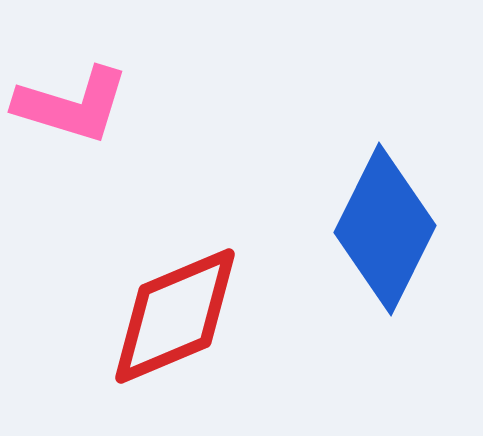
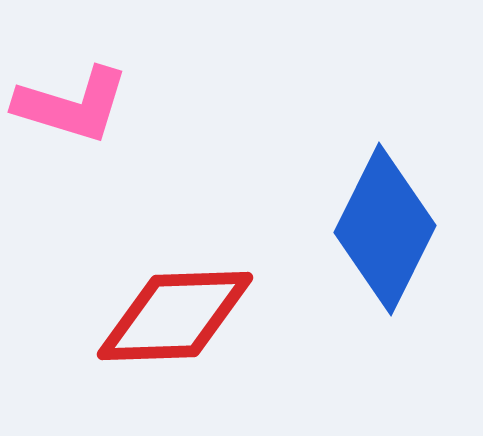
red diamond: rotated 21 degrees clockwise
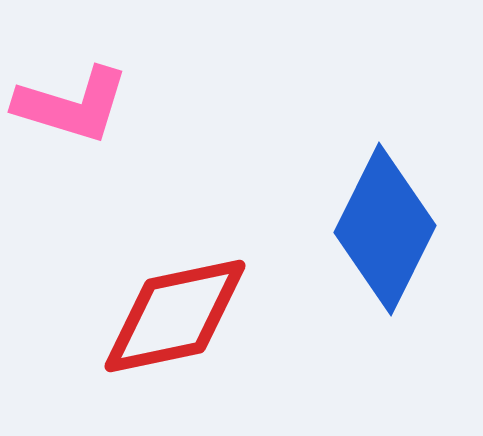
red diamond: rotated 10 degrees counterclockwise
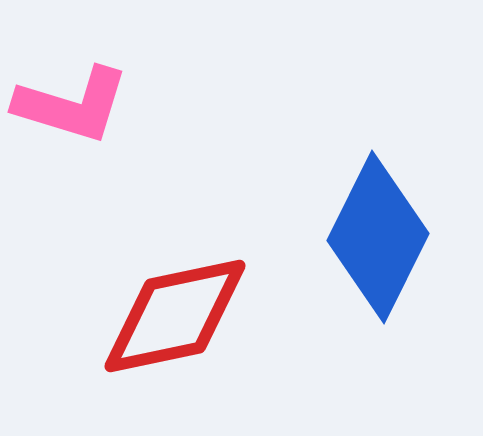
blue diamond: moved 7 px left, 8 px down
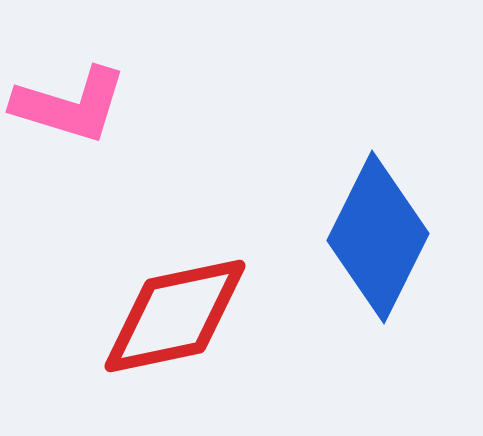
pink L-shape: moved 2 px left
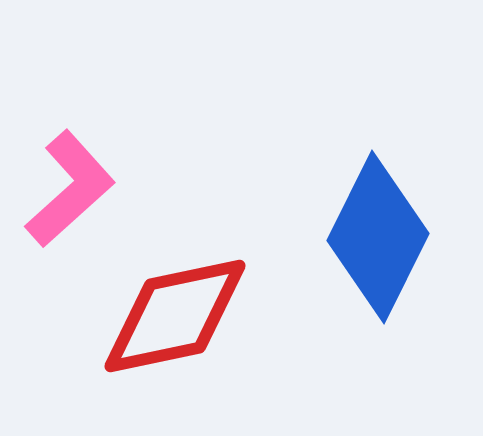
pink L-shape: moved 84 px down; rotated 59 degrees counterclockwise
